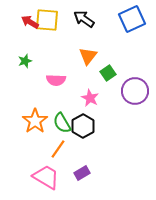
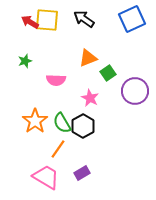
orange triangle: moved 2 px down; rotated 30 degrees clockwise
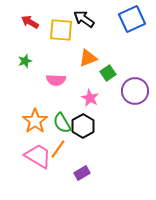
yellow square: moved 14 px right, 10 px down
pink trapezoid: moved 8 px left, 21 px up
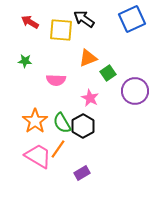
green star: rotated 24 degrees clockwise
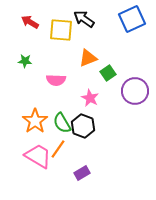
black hexagon: rotated 10 degrees counterclockwise
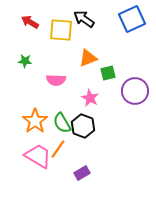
green square: rotated 21 degrees clockwise
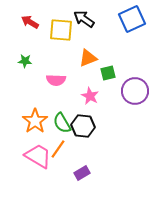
pink star: moved 2 px up
black hexagon: rotated 15 degrees counterclockwise
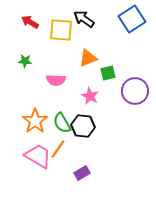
blue square: rotated 8 degrees counterclockwise
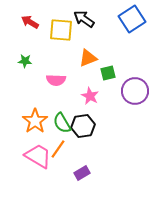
black hexagon: rotated 15 degrees counterclockwise
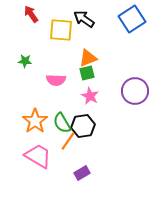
red arrow: moved 1 px right, 8 px up; rotated 24 degrees clockwise
green square: moved 21 px left
orange line: moved 10 px right, 8 px up
